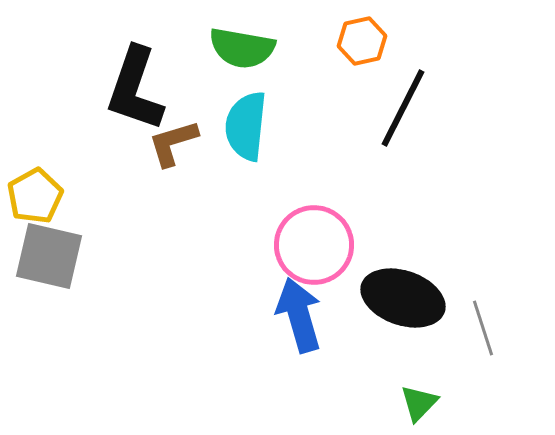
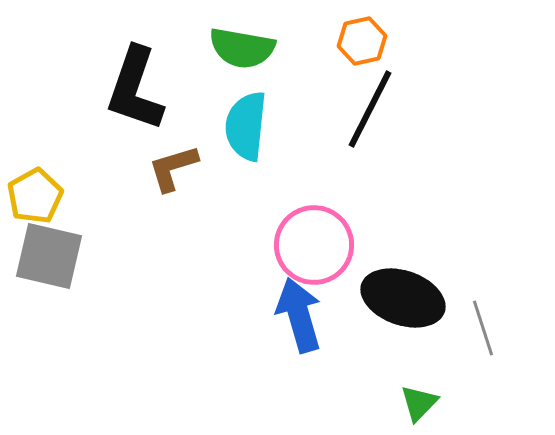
black line: moved 33 px left, 1 px down
brown L-shape: moved 25 px down
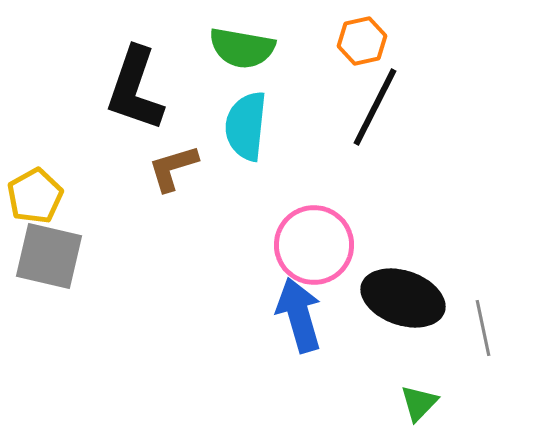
black line: moved 5 px right, 2 px up
gray line: rotated 6 degrees clockwise
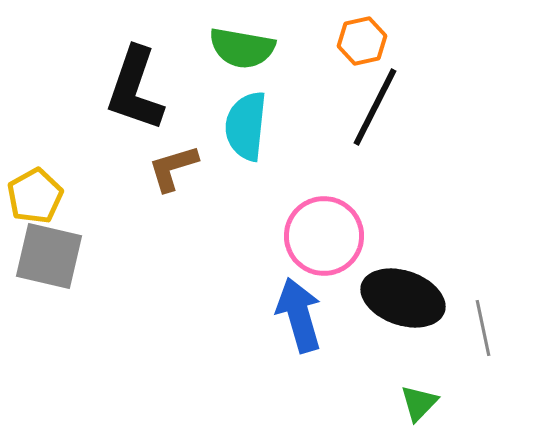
pink circle: moved 10 px right, 9 px up
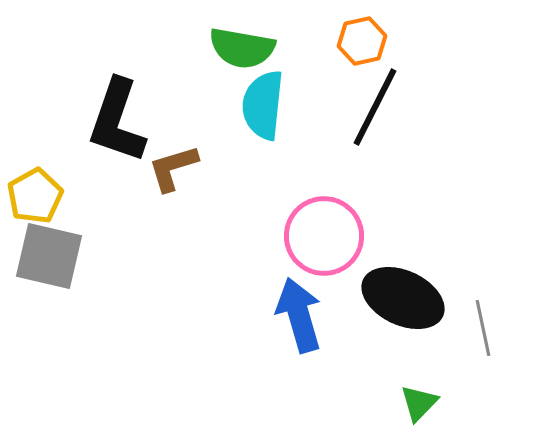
black L-shape: moved 18 px left, 32 px down
cyan semicircle: moved 17 px right, 21 px up
black ellipse: rotated 6 degrees clockwise
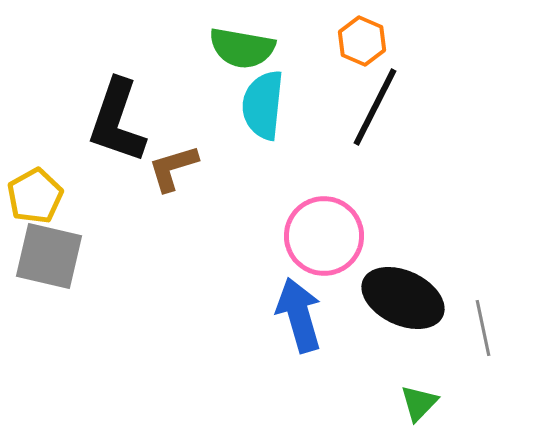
orange hexagon: rotated 24 degrees counterclockwise
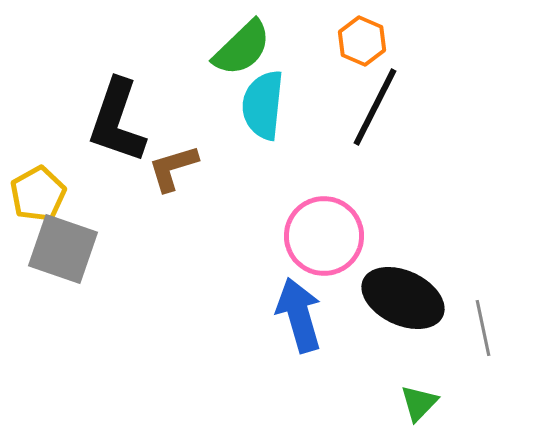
green semicircle: rotated 54 degrees counterclockwise
yellow pentagon: moved 3 px right, 2 px up
gray square: moved 14 px right, 7 px up; rotated 6 degrees clockwise
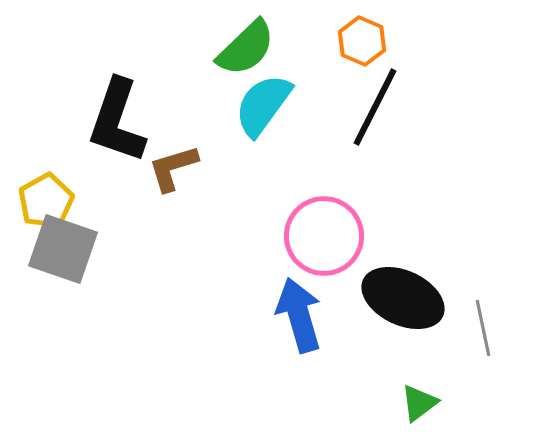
green semicircle: moved 4 px right
cyan semicircle: rotated 30 degrees clockwise
yellow pentagon: moved 8 px right, 7 px down
green triangle: rotated 9 degrees clockwise
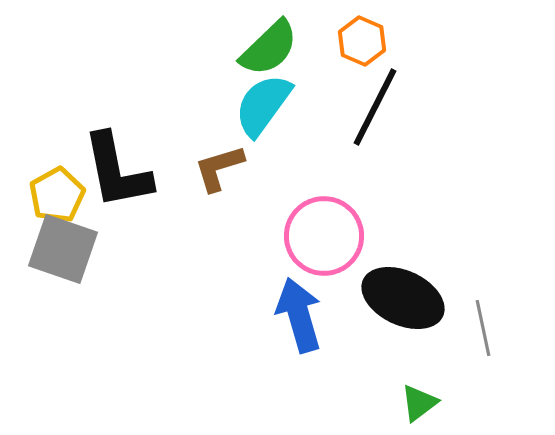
green semicircle: moved 23 px right
black L-shape: moved 50 px down; rotated 30 degrees counterclockwise
brown L-shape: moved 46 px right
yellow pentagon: moved 11 px right, 6 px up
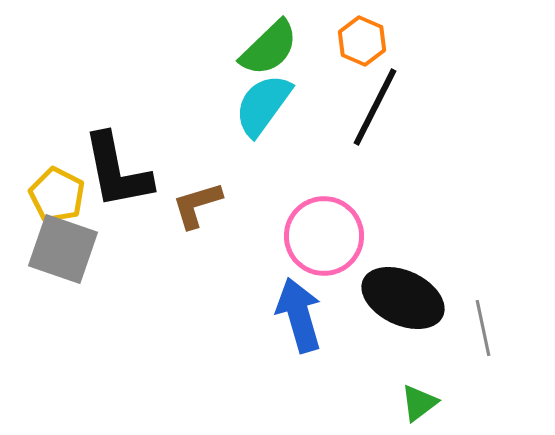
brown L-shape: moved 22 px left, 37 px down
yellow pentagon: rotated 16 degrees counterclockwise
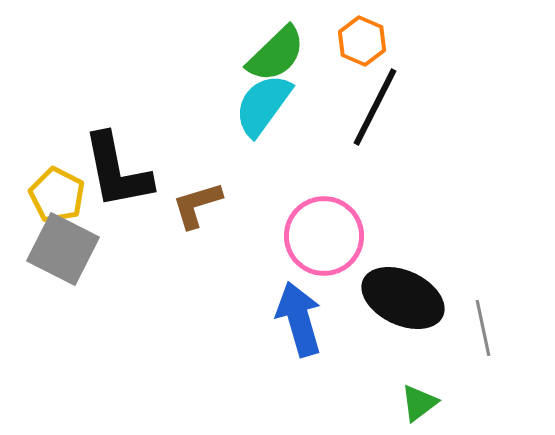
green semicircle: moved 7 px right, 6 px down
gray square: rotated 8 degrees clockwise
blue arrow: moved 4 px down
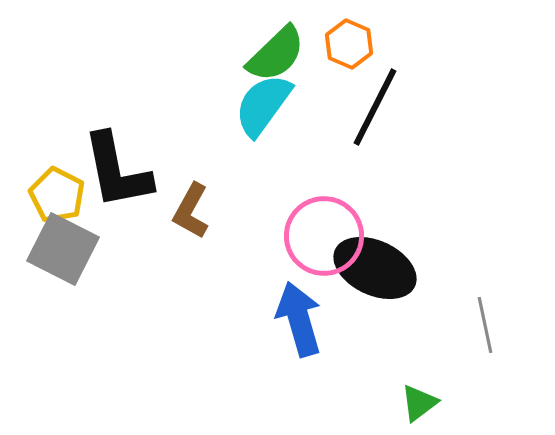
orange hexagon: moved 13 px left, 3 px down
brown L-shape: moved 6 px left, 6 px down; rotated 44 degrees counterclockwise
black ellipse: moved 28 px left, 30 px up
gray line: moved 2 px right, 3 px up
